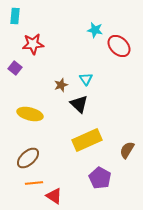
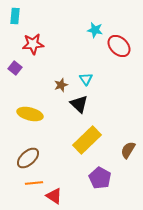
yellow rectangle: rotated 20 degrees counterclockwise
brown semicircle: moved 1 px right
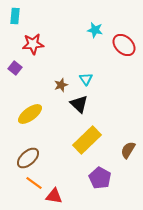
red ellipse: moved 5 px right, 1 px up
yellow ellipse: rotated 50 degrees counterclockwise
orange line: rotated 42 degrees clockwise
red triangle: rotated 24 degrees counterclockwise
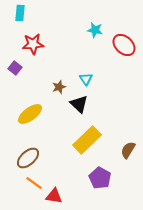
cyan rectangle: moved 5 px right, 3 px up
brown star: moved 2 px left, 2 px down
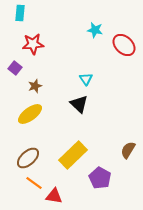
brown star: moved 24 px left, 1 px up
yellow rectangle: moved 14 px left, 15 px down
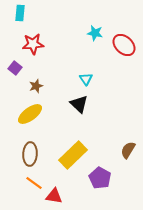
cyan star: moved 3 px down
brown star: moved 1 px right
brown ellipse: moved 2 px right, 4 px up; rotated 45 degrees counterclockwise
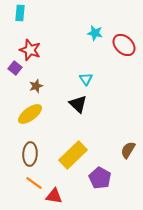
red star: moved 3 px left, 6 px down; rotated 25 degrees clockwise
black triangle: moved 1 px left
